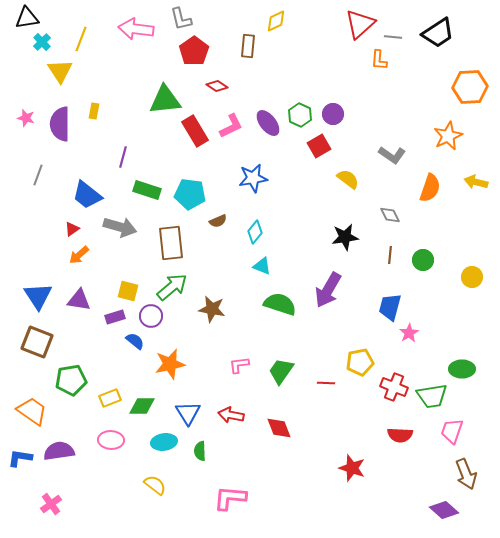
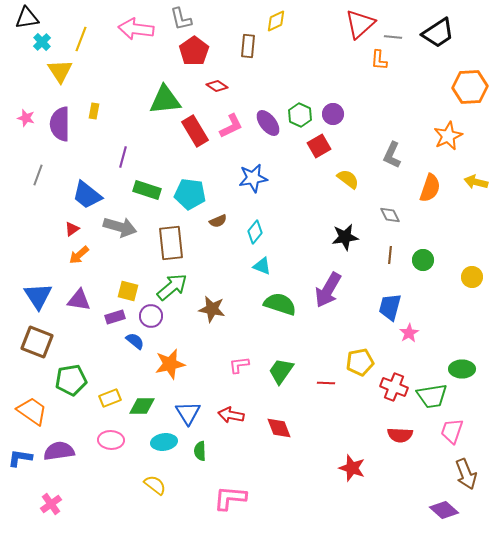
gray L-shape at (392, 155): rotated 80 degrees clockwise
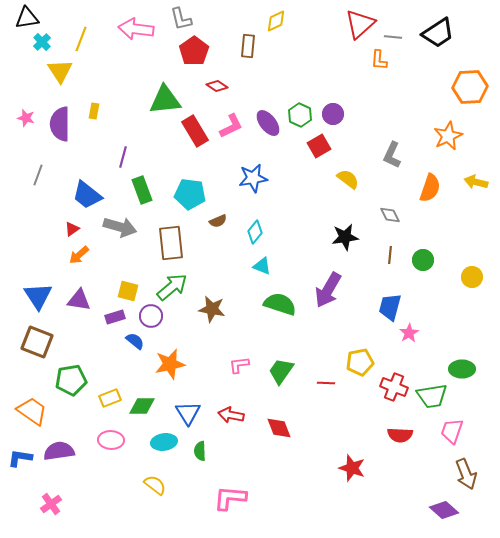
green rectangle at (147, 190): moved 5 px left; rotated 52 degrees clockwise
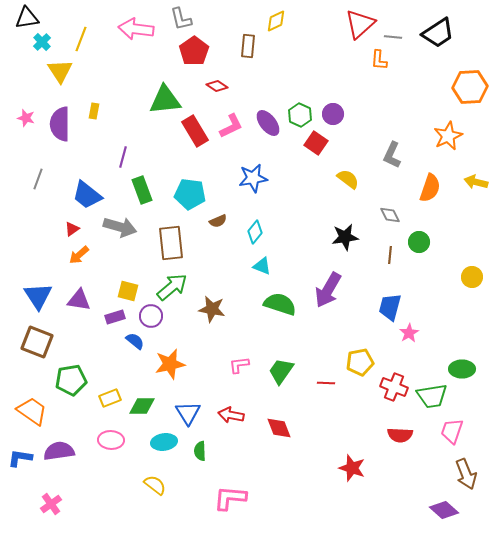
red square at (319, 146): moved 3 px left, 3 px up; rotated 25 degrees counterclockwise
gray line at (38, 175): moved 4 px down
green circle at (423, 260): moved 4 px left, 18 px up
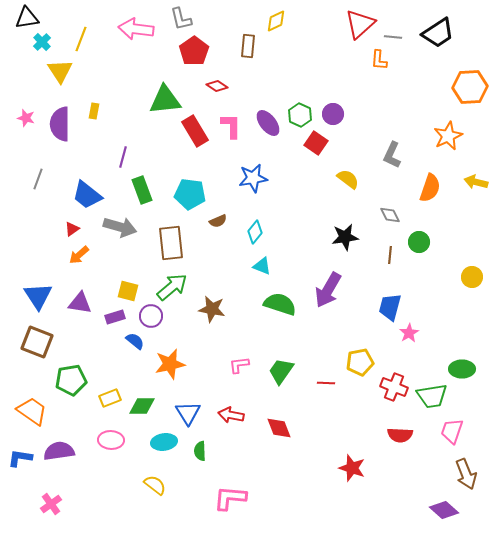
pink L-shape at (231, 126): rotated 64 degrees counterclockwise
purple triangle at (79, 300): moved 1 px right, 3 px down
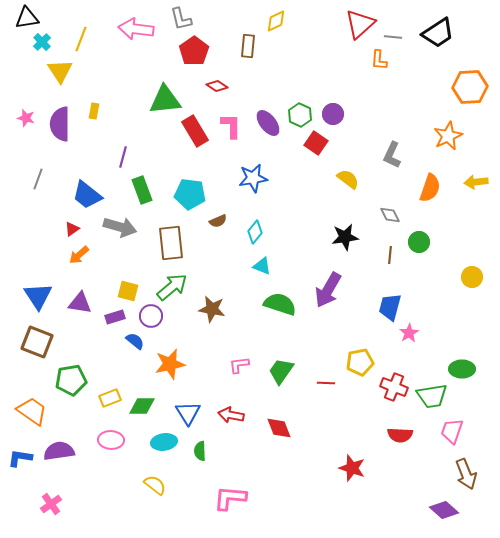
yellow arrow at (476, 182): rotated 20 degrees counterclockwise
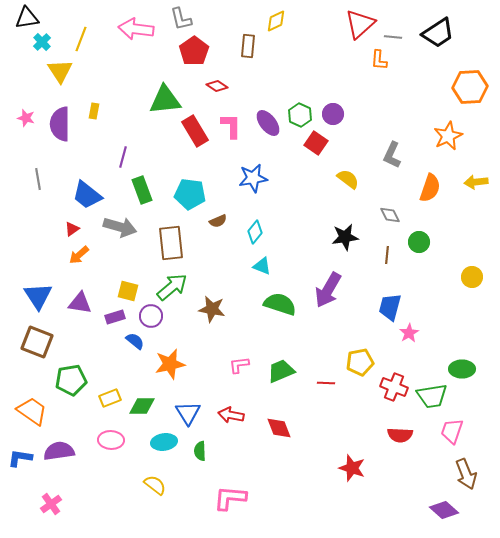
gray line at (38, 179): rotated 30 degrees counterclockwise
brown line at (390, 255): moved 3 px left
green trapezoid at (281, 371): rotated 32 degrees clockwise
